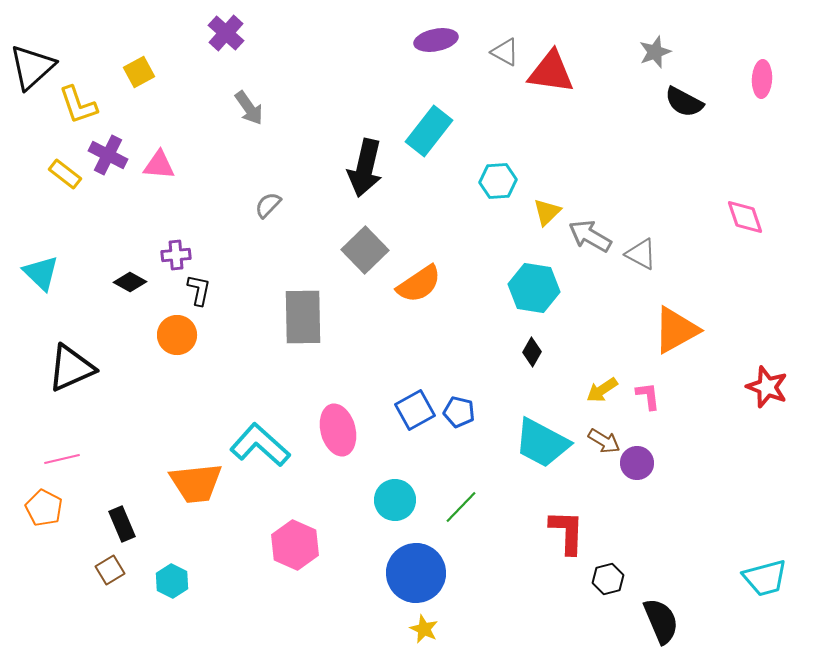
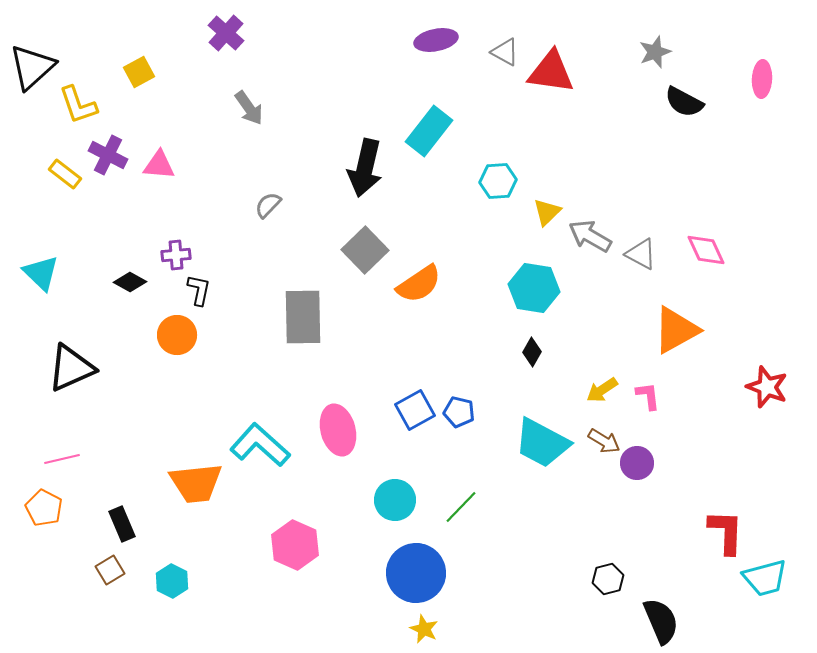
pink diamond at (745, 217): moved 39 px left, 33 px down; rotated 6 degrees counterclockwise
red L-shape at (567, 532): moved 159 px right
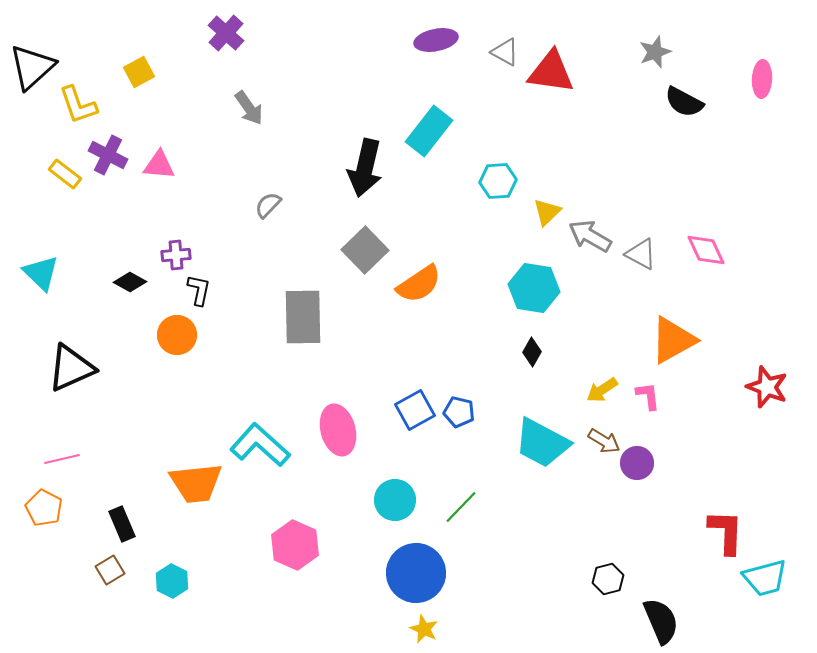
orange triangle at (676, 330): moved 3 px left, 10 px down
